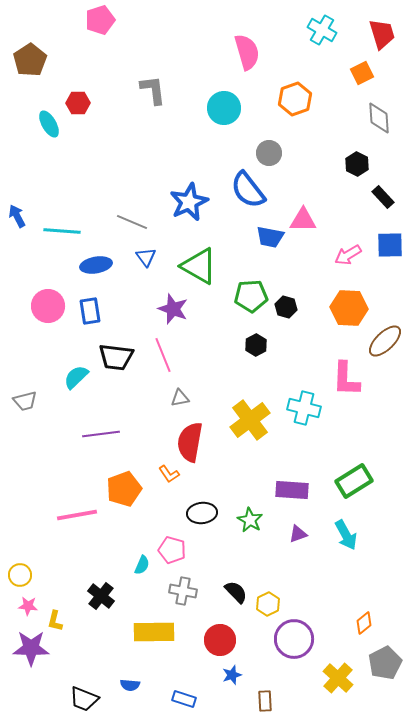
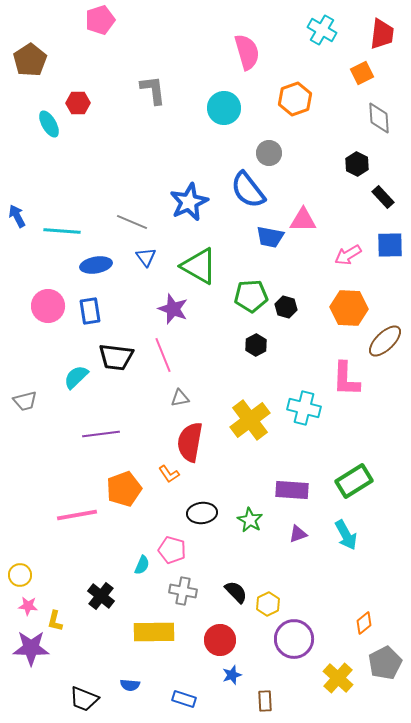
red trapezoid at (382, 34): rotated 24 degrees clockwise
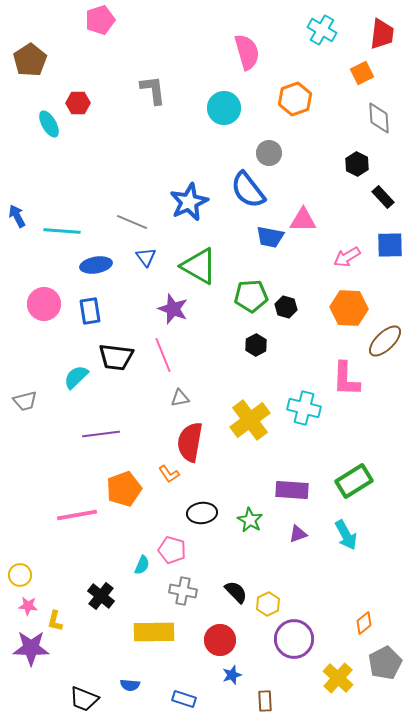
pink arrow at (348, 255): moved 1 px left, 2 px down
pink circle at (48, 306): moved 4 px left, 2 px up
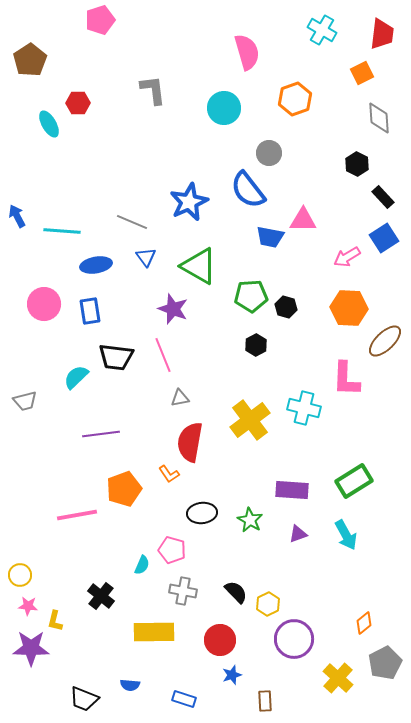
blue square at (390, 245): moved 6 px left, 7 px up; rotated 32 degrees counterclockwise
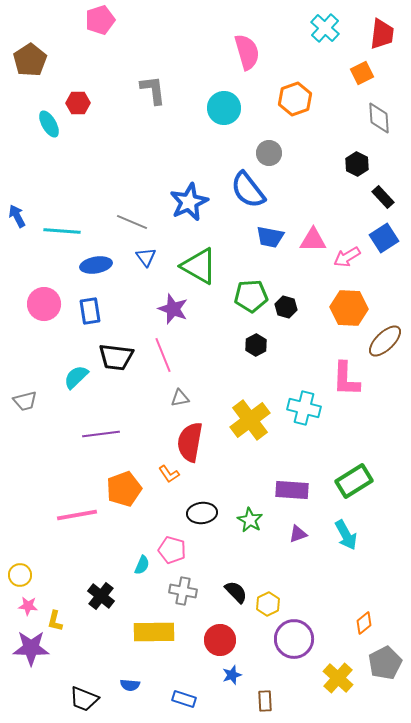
cyan cross at (322, 30): moved 3 px right, 2 px up; rotated 12 degrees clockwise
pink triangle at (303, 220): moved 10 px right, 20 px down
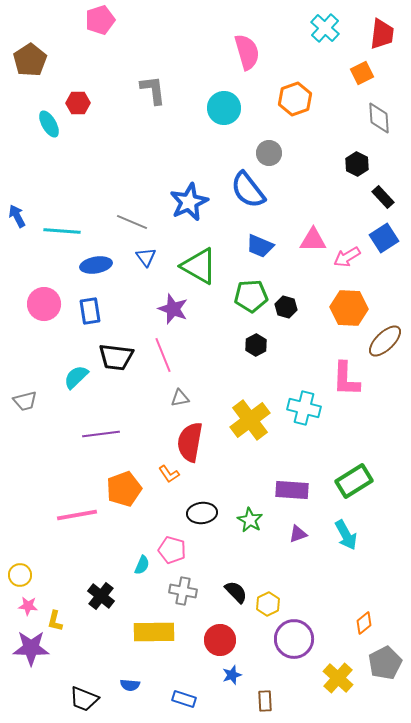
blue trapezoid at (270, 237): moved 10 px left, 9 px down; rotated 12 degrees clockwise
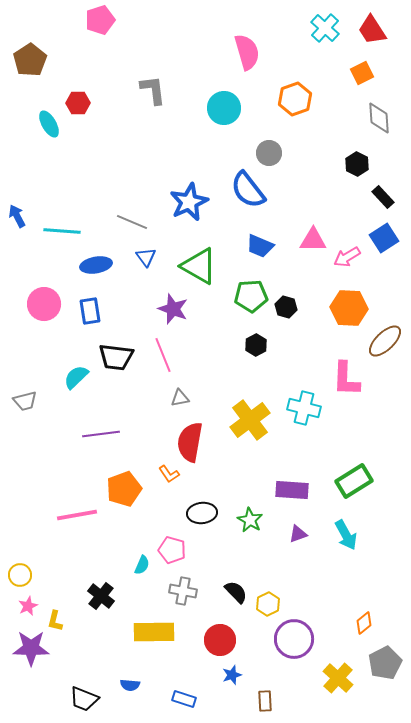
red trapezoid at (382, 34): moved 10 px left, 4 px up; rotated 140 degrees clockwise
pink star at (28, 606): rotated 30 degrees counterclockwise
